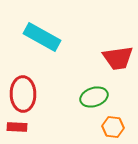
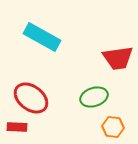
red ellipse: moved 8 px right, 4 px down; rotated 52 degrees counterclockwise
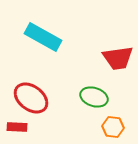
cyan rectangle: moved 1 px right
green ellipse: rotated 36 degrees clockwise
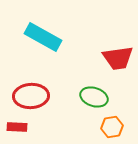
red ellipse: moved 2 px up; rotated 40 degrees counterclockwise
orange hexagon: moved 1 px left; rotated 15 degrees counterclockwise
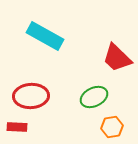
cyan rectangle: moved 2 px right, 1 px up
red trapezoid: moved 1 px left; rotated 52 degrees clockwise
green ellipse: rotated 44 degrees counterclockwise
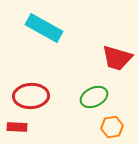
cyan rectangle: moved 1 px left, 8 px up
red trapezoid: rotated 28 degrees counterclockwise
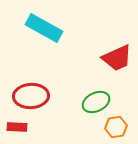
red trapezoid: rotated 40 degrees counterclockwise
green ellipse: moved 2 px right, 5 px down
orange hexagon: moved 4 px right
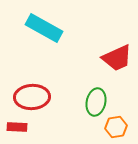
red ellipse: moved 1 px right, 1 px down
green ellipse: rotated 52 degrees counterclockwise
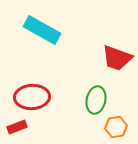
cyan rectangle: moved 2 px left, 2 px down
red trapezoid: rotated 44 degrees clockwise
green ellipse: moved 2 px up
red rectangle: rotated 24 degrees counterclockwise
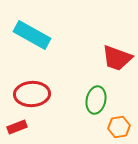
cyan rectangle: moved 10 px left, 5 px down
red ellipse: moved 3 px up
orange hexagon: moved 3 px right
